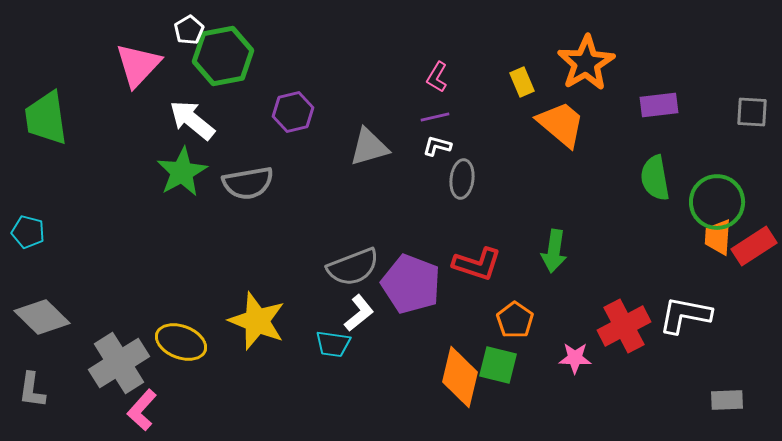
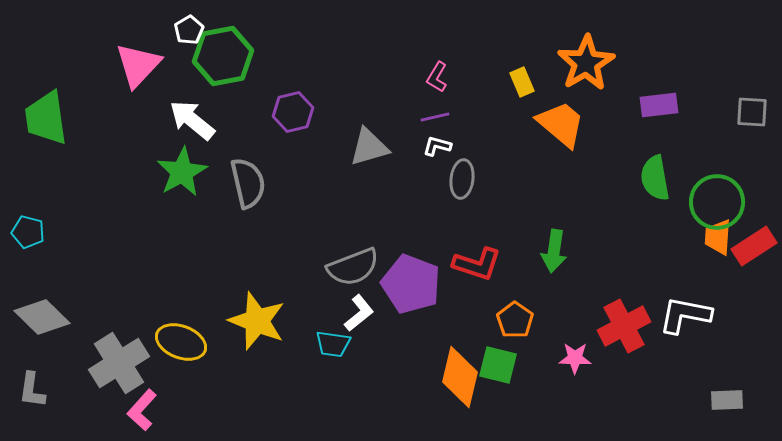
gray semicircle at (248, 183): rotated 93 degrees counterclockwise
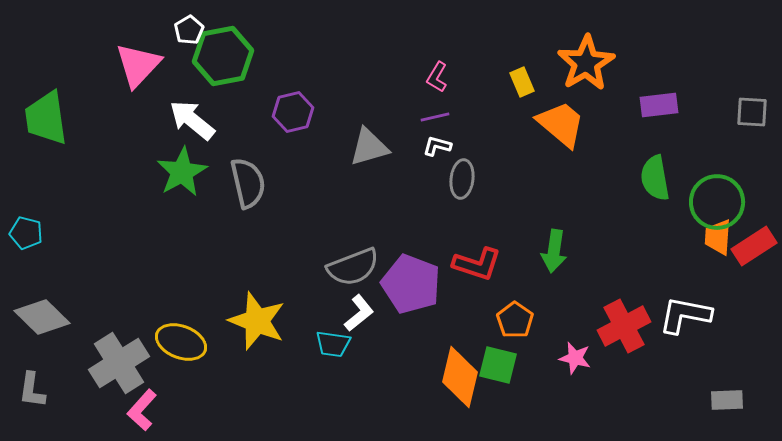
cyan pentagon at (28, 232): moved 2 px left, 1 px down
pink star at (575, 358): rotated 12 degrees clockwise
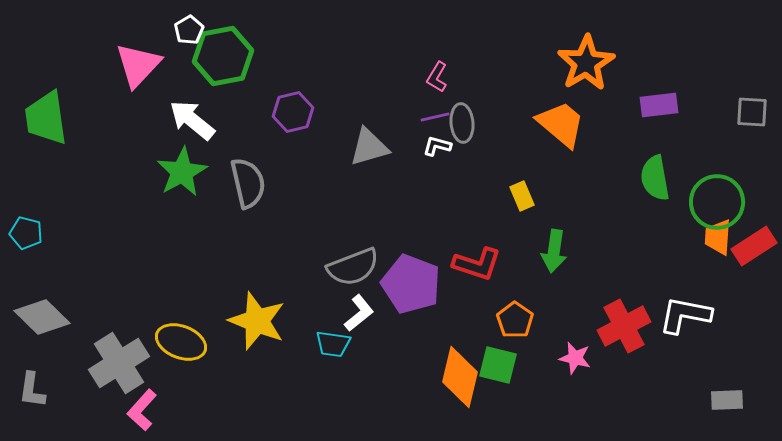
yellow rectangle at (522, 82): moved 114 px down
gray ellipse at (462, 179): moved 56 px up; rotated 12 degrees counterclockwise
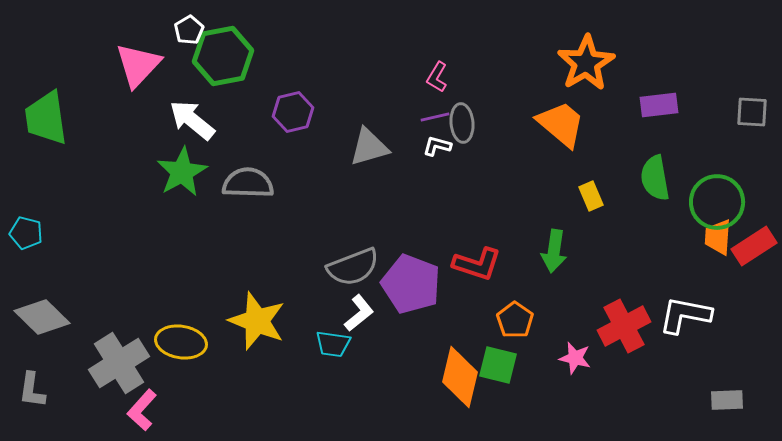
gray semicircle at (248, 183): rotated 75 degrees counterclockwise
yellow rectangle at (522, 196): moved 69 px right
yellow ellipse at (181, 342): rotated 12 degrees counterclockwise
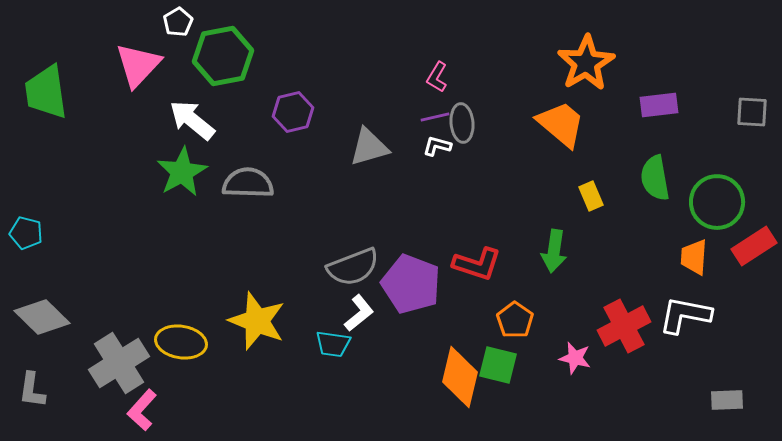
white pentagon at (189, 30): moved 11 px left, 8 px up
green trapezoid at (46, 118): moved 26 px up
orange trapezoid at (718, 237): moved 24 px left, 20 px down
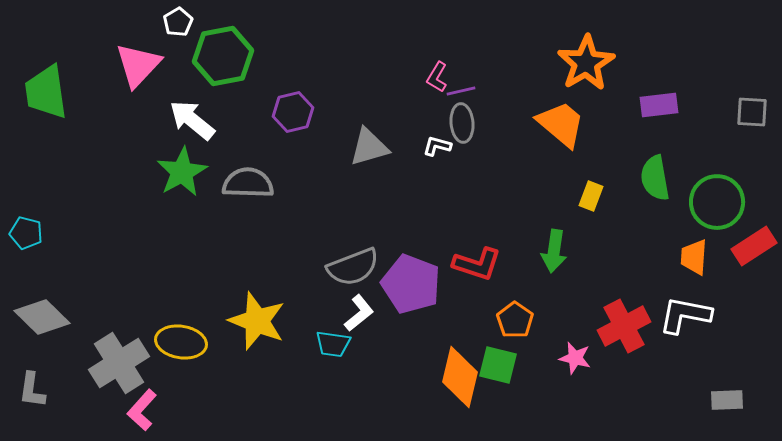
purple line at (435, 117): moved 26 px right, 26 px up
yellow rectangle at (591, 196): rotated 44 degrees clockwise
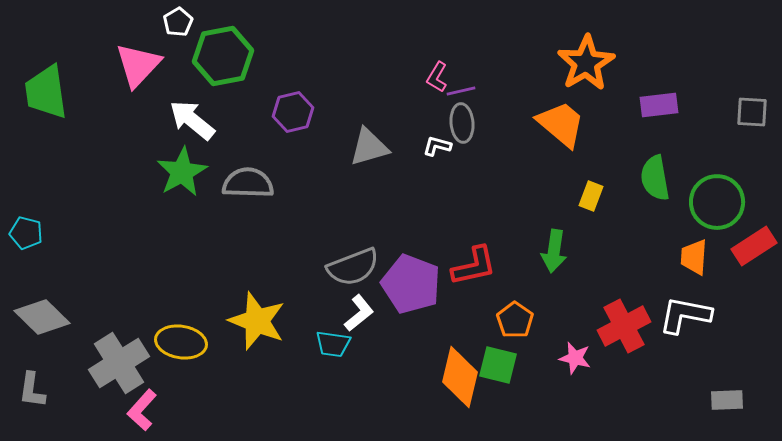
red L-shape at (477, 264): moved 3 px left, 2 px down; rotated 30 degrees counterclockwise
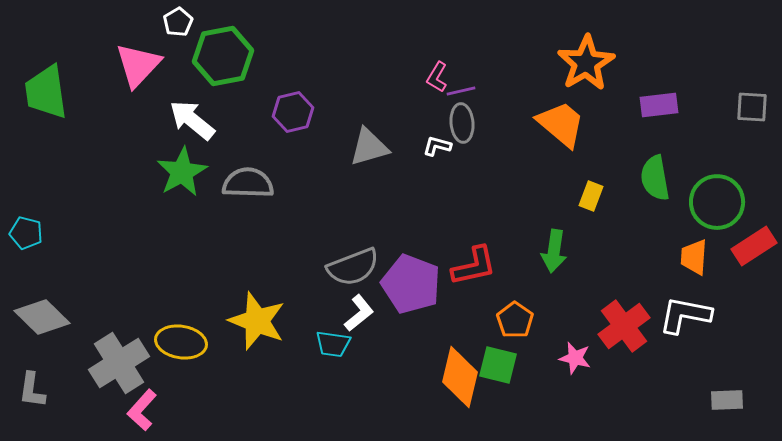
gray square at (752, 112): moved 5 px up
red cross at (624, 326): rotated 9 degrees counterclockwise
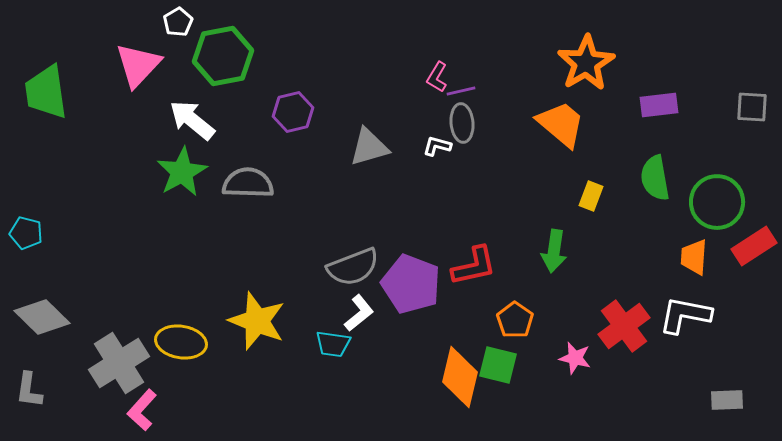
gray L-shape at (32, 390): moved 3 px left
